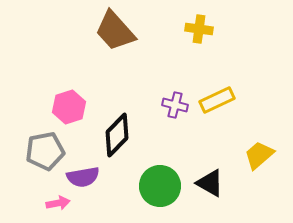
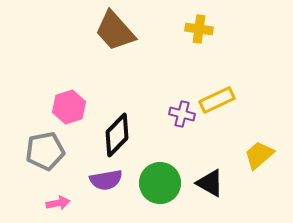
purple cross: moved 7 px right, 9 px down
purple semicircle: moved 23 px right, 3 px down
green circle: moved 3 px up
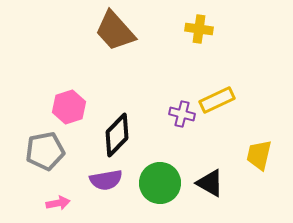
yellow trapezoid: rotated 36 degrees counterclockwise
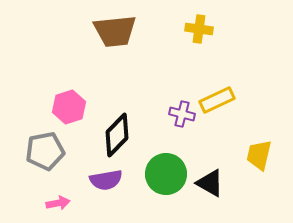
brown trapezoid: rotated 54 degrees counterclockwise
green circle: moved 6 px right, 9 px up
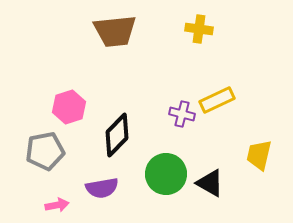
purple semicircle: moved 4 px left, 8 px down
pink arrow: moved 1 px left, 2 px down
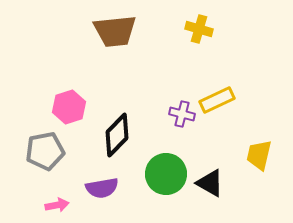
yellow cross: rotated 8 degrees clockwise
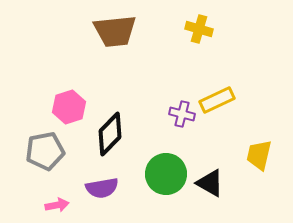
black diamond: moved 7 px left, 1 px up
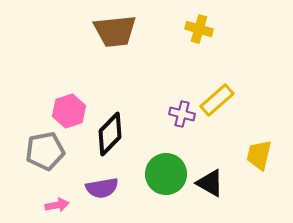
yellow rectangle: rotated 16 degrees counterclockwise
pink hexagon: moved 4 px down
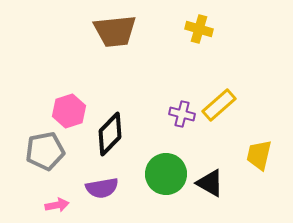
yellow rectangle: moved 2 px right, 5 px down
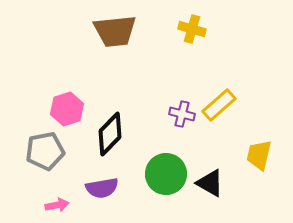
yellow cross: moved 7 px left
pink hexagon: moved 2 px left, 2 px up
